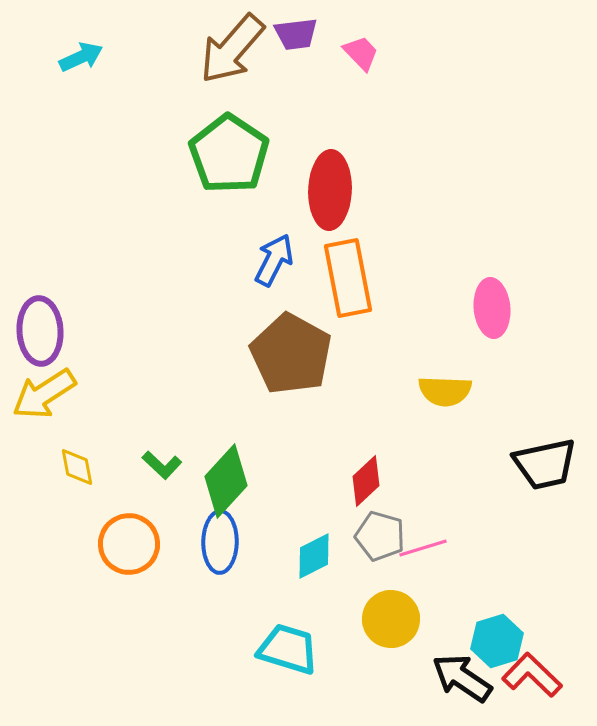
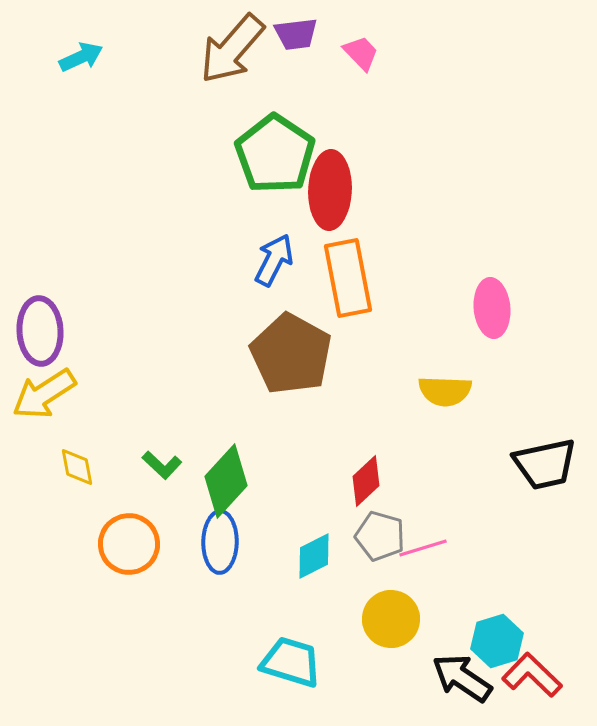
green pentagon: moved 46 px right
cyan trapezoid: moved 3 px right, 13 px down
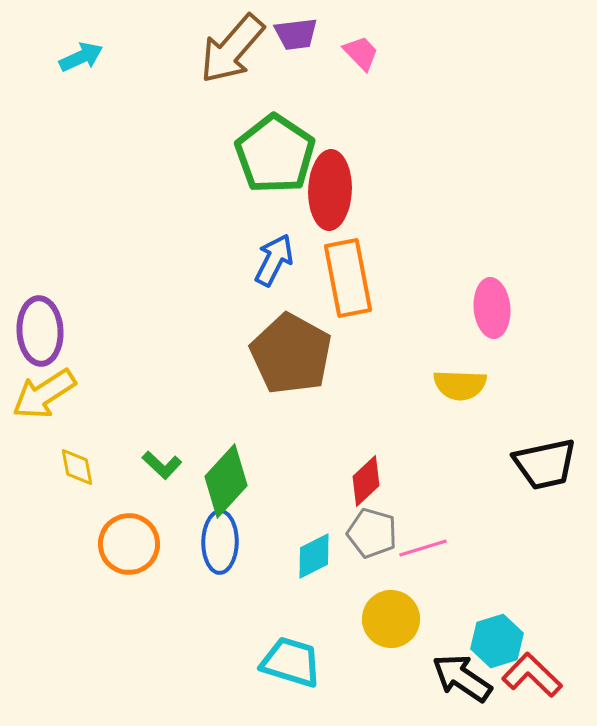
yellow semicircle: moved 15 px right, 6 px up
gray pentagon: moved 8 px left, 3 px up
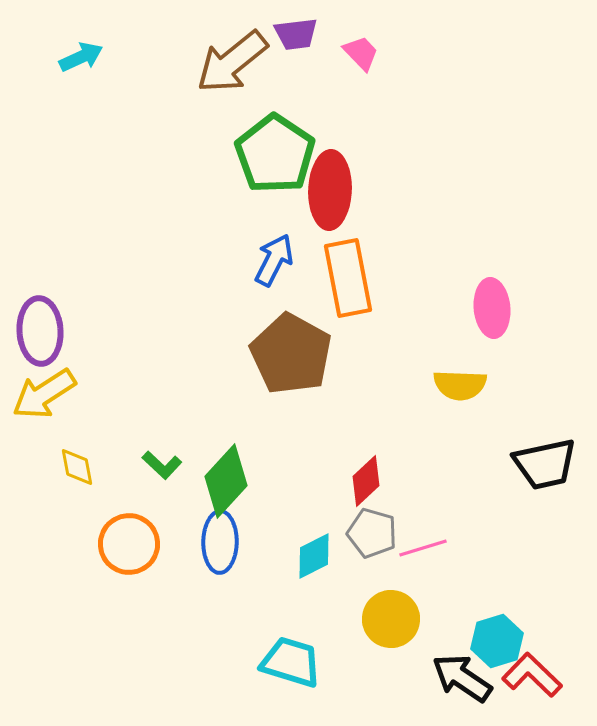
brown arrow: moved 13 px down; rotated 10 degrees clockwise
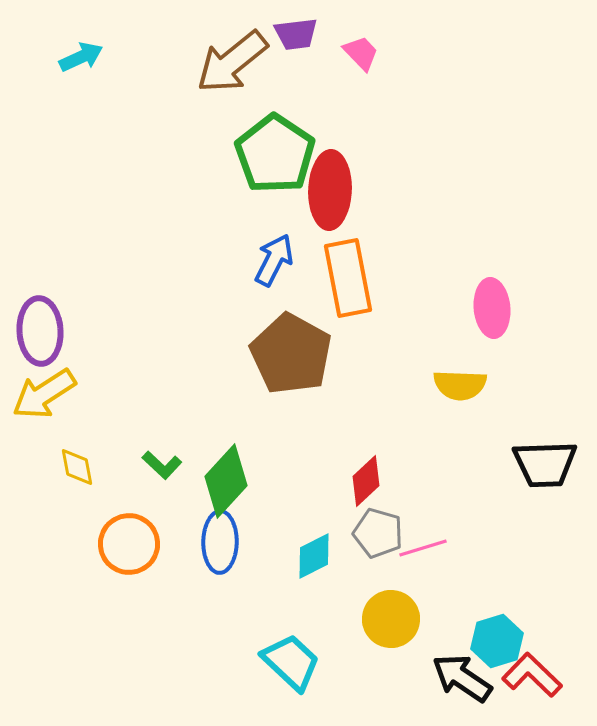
black trapezoid: rotated 10 degrees clockwise
gray pentagon: moved 6 px right
cyan trapezoid: rotated 26 degrees clockwise
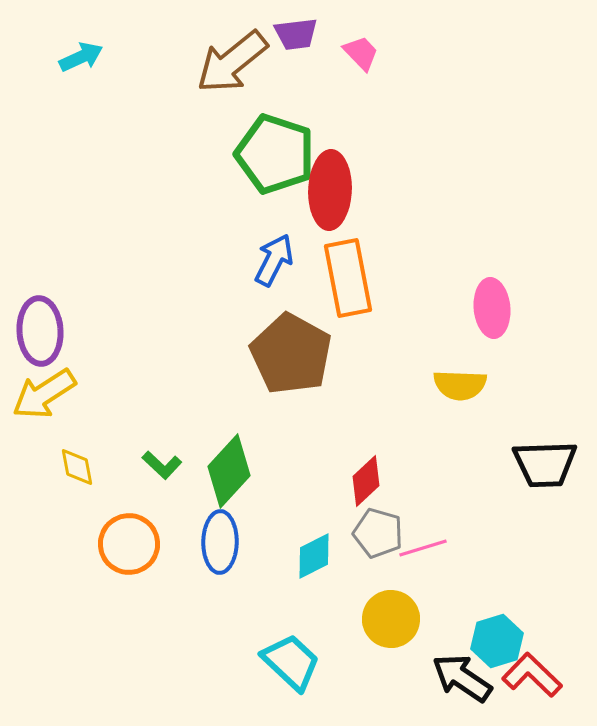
green pentagon: rotated 16 degrees counterclockwise
green diamond: moved 3 px right, 10 px up
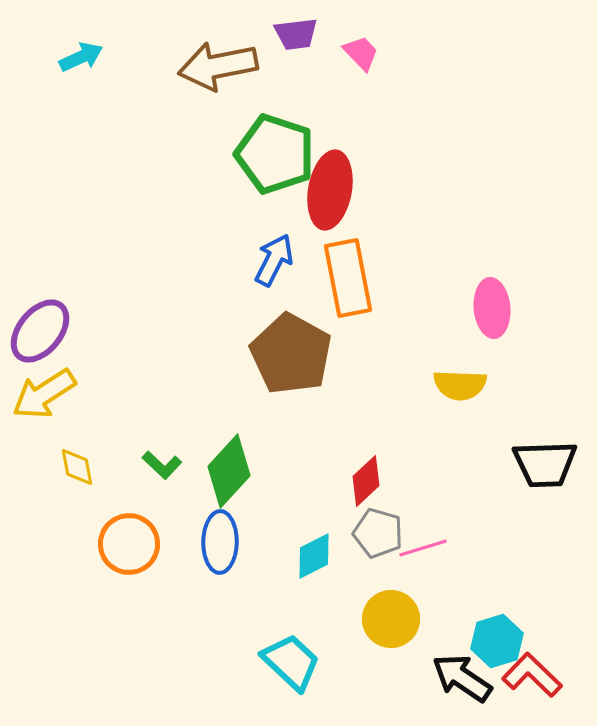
brown arrow: moved 14 px left, 4 px down; rotated 28 degrees clockwise
red ellipse: rotated 8 degrees clockwise
purple ellipse: rotated 42 degrees clockwise
